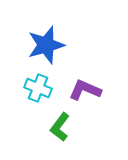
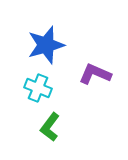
purple L-shape: moved 10 px right, 16 px up
green L-shape: moved 10 px left
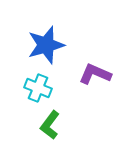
green L-shape: moved 2 px up
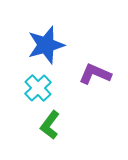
cyan cross: rotated 24 degrees clockwise
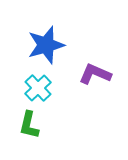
green L-shape: moved 21 px left; rotated 24 degrees counterclockwise
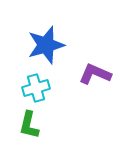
cyan cross: moved 2 px left; rotated 28 degrees clockwise
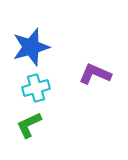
blue star: moved 15 px left, 2 px down
green L-shape: rotated 52 degrees clockwise
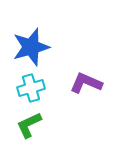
purple L-shape: moved 9 px left, 9 px down
cyan cross: moved 5 px left
